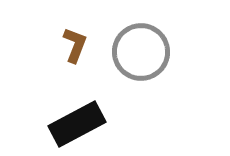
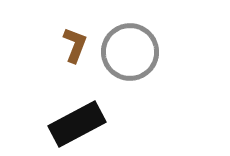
gray circle: moved 11 px left
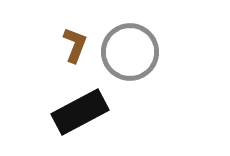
black rectangle: moved 3 px right, 12 px up
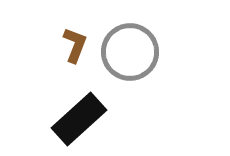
black rectangle: moved 1 px left, 7 px down; rotated 14 degrees counterclockwise
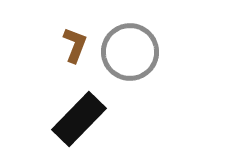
black rectangle: rotated 4 degrees counterclockwise
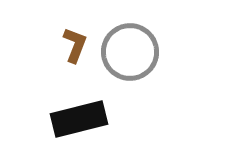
black rectangle: rotated 32 degrees clockwise
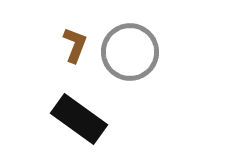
black rectangle: rotated 50 degrees clockwise
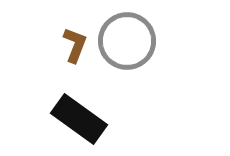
gray circle: moved 3 px left, 11 px up
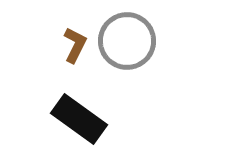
brown L-shape: rotated 6 degrees clockwise
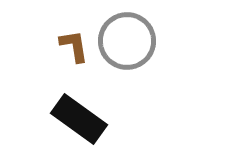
brown L-shape: moved 1 px left, 1 px down; rotated 36 degrees counterclockwise
